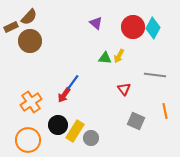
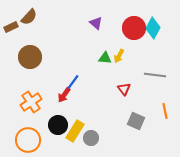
red circle: moved 1 px right, 1 px down
brown circle: moved 16 px down
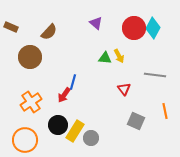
brown semicircle: moved 20 px right, 15 px down
brown rectangle: rotated 48 degrees clockwise
yellow arrow: rotated 56 degrees counterclockwise
blue line: rotated 21 degrees counterclockwise
orange circle: moved 3 px left
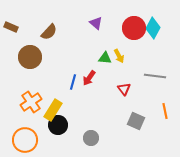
gray line: moved 1 px down
red arrow: moved 25 px right, 17 px up
yellow rectangle: moved 22 px left, 21 px up
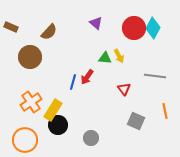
red arrow: moved 2 px left, 1 px up
